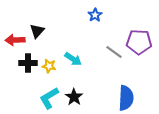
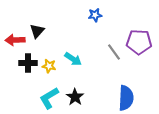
blue star: rotated 24 degrees clockwise
gray line: rotated 18 degrees clockwise
black star: moved 1 px right
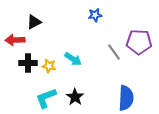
black triangle: moved 3 px left, 9 px up; rotated 21 degrees clockwise
cyan L-shape: moved 3 px left; rotated 10 degrees clockwise
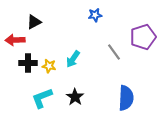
purple pentagon: moved 4 px right, 5 px up; rotated 20 degrees counterclockwise
cyan arrow: rotated 90 degrees clockwise
cyan L-shape: moved 4 px left
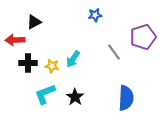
yellow star: moved 3 px right
cyan L-shape: moved 3 px right, 4 px up
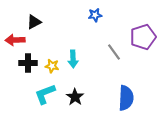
cyan arrow: rotated 36 degrees counterclockwise
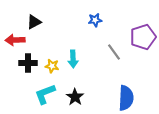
blue star: moved 5 px down
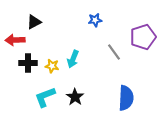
cyan arrow: rotated 24 degrees clockwise
cyan L-shape: moved 3 px down
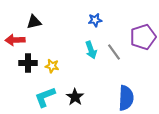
black triangle: rotated 14 degrees clockwise
cyan arrow: moved 18 px right, 9 px up; rotated 42 degrees counterclockwise
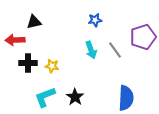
gray line: moved 1 px right, 2 px up
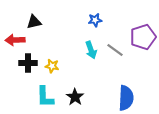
gray line: rotated 18 degrees counterclockwise
cyan L-shape: rotated 70 degrees counterclockwise
